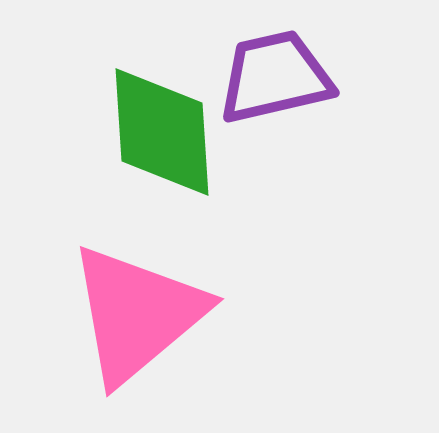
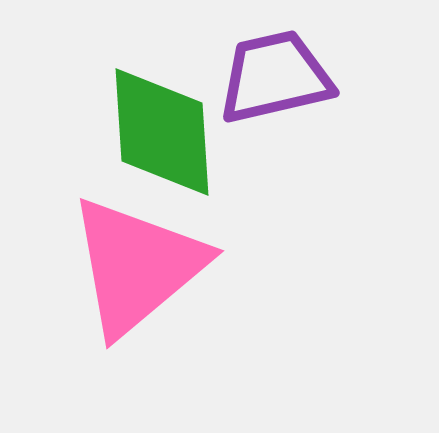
pink triangle: moved 48 px up
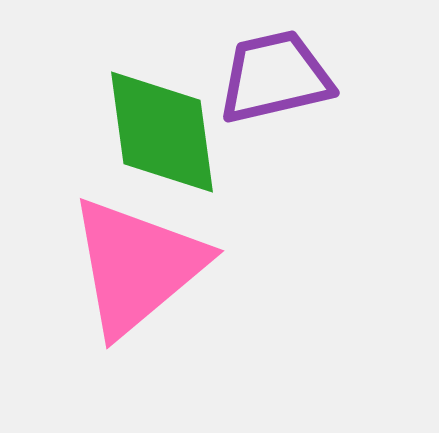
green diamond: rotated 4 degrees counterclockwise
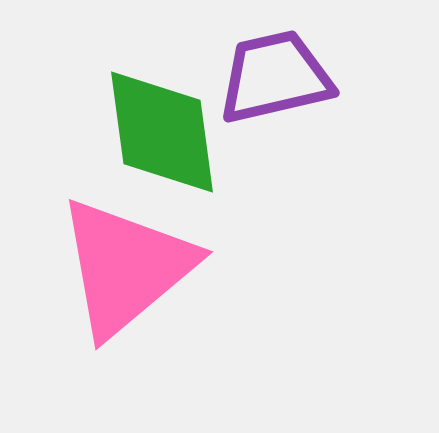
pink triangle: moved 11 px left, 1 px down
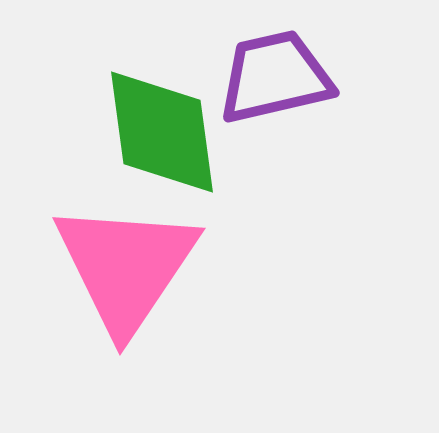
pink triangle: rotated 16 degrees counterclockwise
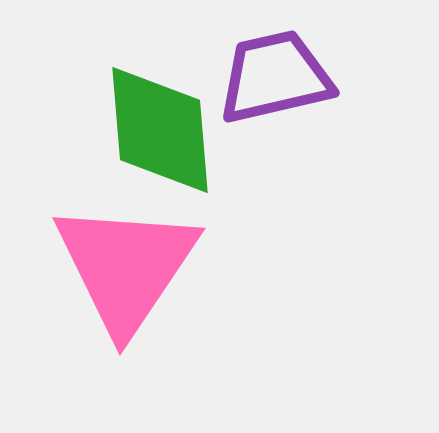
green diamond: moved 2 px left, 2 px up; rotated 3 degrees clockwise
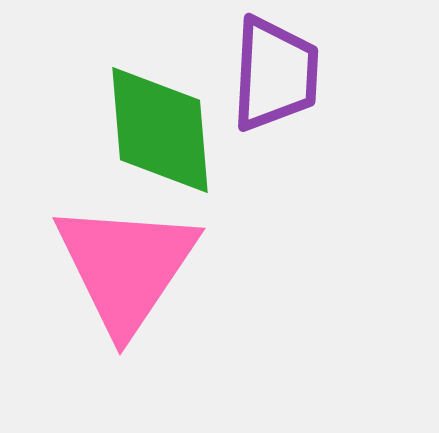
purple trapezoid: moved 3 px up; rotated 106 degrees clockwise
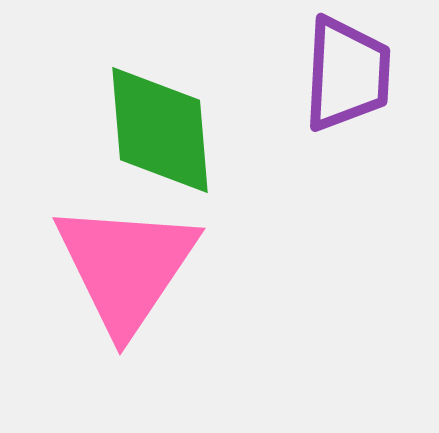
purple trapezoid: moved 72 px right
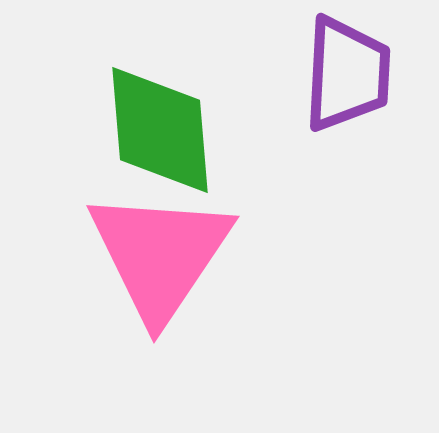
pink triangle: moved 34 px right, 12 px up
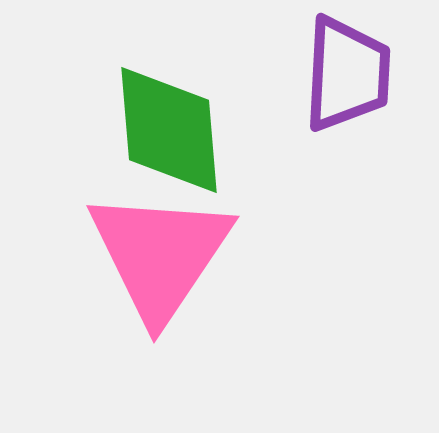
green diamond: moved 9 px right
